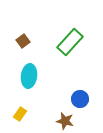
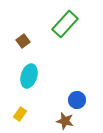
green rectangle: moved 5 px left, 18 px up
cyan ellipse: rotated 10 degrees clockwise
blue circle: moved 3 px left, 1 px down
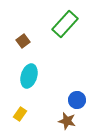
brown star: moved 2 px right
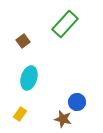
cyan ellipse: moved 2 px down
blue circle: moved 2 px down
brown star: moved 4 px left, 2 px up
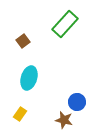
brown star: moved 1 px right, 1 px down
